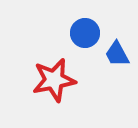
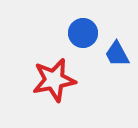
blue circle: moved 2 px left
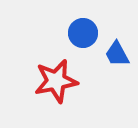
red star: moved 2 px right, 1 px down
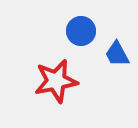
blue circle: moved 2 px left, 2 px up
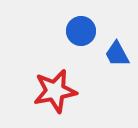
red star: moved 1 px left, 10 px down
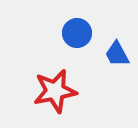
blue circle: moved 4 px left, 2 px down
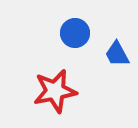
blue circle: moved 2 px left
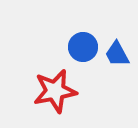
blue circle: moved 8 px right, 14 px down
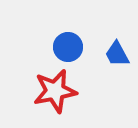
blue circle: moved 15 px left
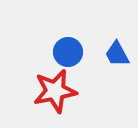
blue circle: moved 5 px down
